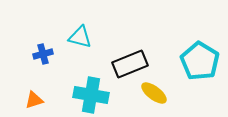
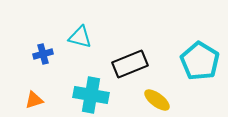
yellow ellipse: moved 3 px right, 7 px down
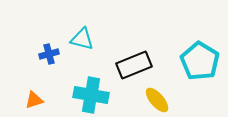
cyan triangle: moved 2 px right, 2 px down
blue cross: moved 6 px right
black rectangle: moved 4 px right, 1 px down
yellow ellipse: rotated 12 degrees clockwise
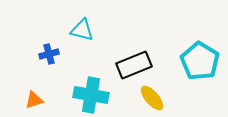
cyan triangle: moved 9 px up
yellow ellipse: moved 5 px left, 2 px up
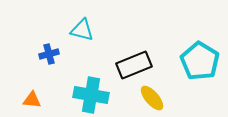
orange triangle: moved 2 px left; rotated 24 degrees clockwise
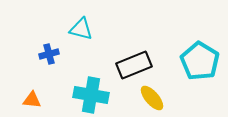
cyan triangle: moved 1 px left, 1 px up
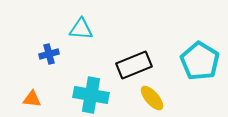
cyan triangle: rotated 10 degrees counterclockwise
orange triangle: moved 1 px up
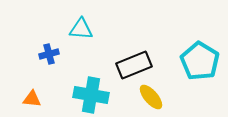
yellow ellipse: moved 1 px left, 1 px up
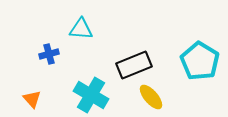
cyan cross: rotated 20 degrees clockwise
orange triangle: rotated 42 degrees clockwise
